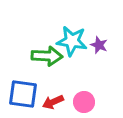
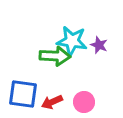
green arrow: moved 8 px right
red arrow: moved 1 px left
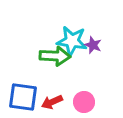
purple star: moved 6 px left
blue square: moved 3 px down
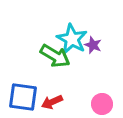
cyan star: moved 2 px up; rotated 20 degrees clockwise
green arrow: rotated 28 degrees clockwise
pink circle: moved 18 px right, 2 px down
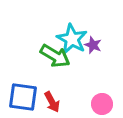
red arrow: rotated 95 degrees counterclockwise
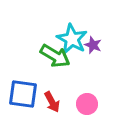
blue square: moved 3 px up
pink circle: moved 15 px left
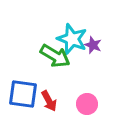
cyan star: rotated 8 degrees counterclockwise
red arrow: moved 3 px left, 1 px up
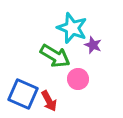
cyan star: moved 11 px up
blue square: rotated 16 degrees clockwise
pink circle: moved 9 px left, 25 px up
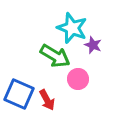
blue square: moved 4 px left
red arrow: moved 2 px left, 1 px up
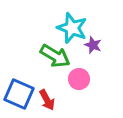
pink circle: moved 1 px right
